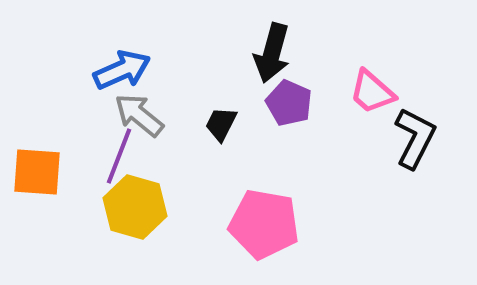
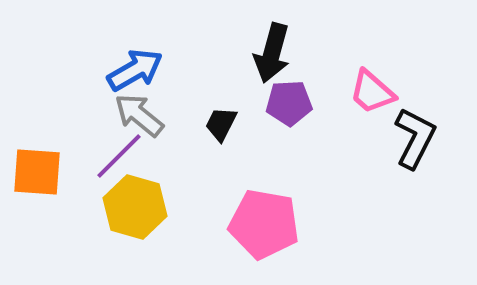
blue arrow: moved 13 px right; rotated 6 degrees counterclockwise
purple pentagon: rotated 27 degrees counterclockwise
purple line: rotated 24 degrees clockwise
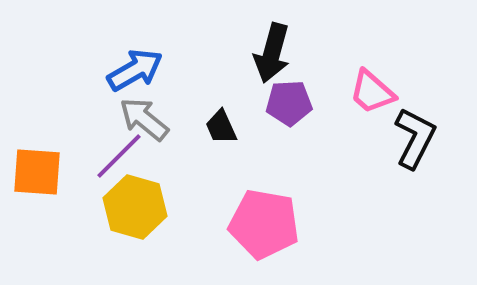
gray arrow: moved 5 px right, 4 px down
black trapezoid: moved 3 px down; rotated 51 degrees counterclockwise
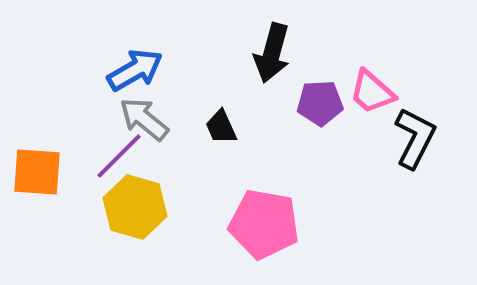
purple pentagon: moved 31 px right
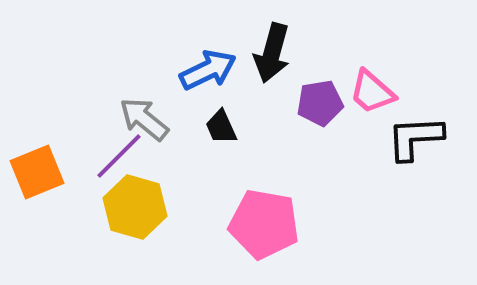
blue arrow: moved 73 px right; rotated 4 degrees clockwise
purple pentagon: rotated 6 degrees counterclockwise
black L-shape: rotated 120 degrees counterclockwise
orange square: rotated 26 degrees counterclockwise
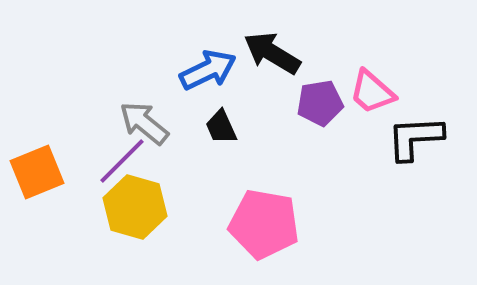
black arrow: rotated 106 degrees clockwise
gray arrow: moved 4 px down
purple line: moved 3 px right, 5 px down
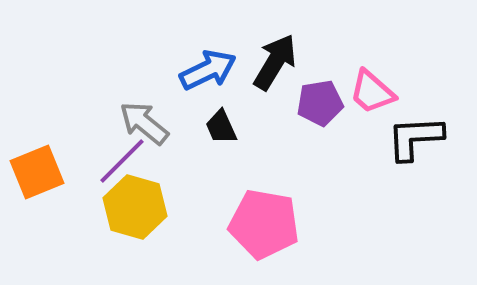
black arrow: moved 3 px right, 9 px down; rotated 90 degrees clockwise
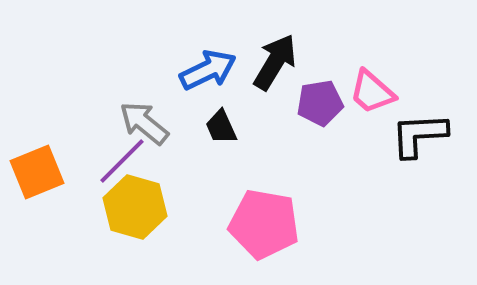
black L-shape: moved 4 px right, 3 px up
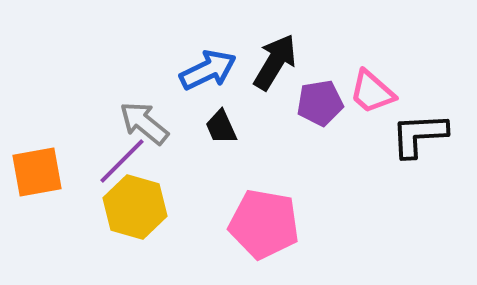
orange square: rotated 12 degrees clockwise
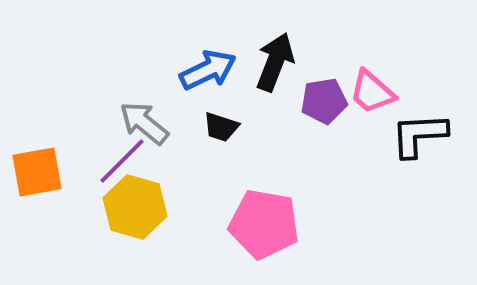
black arrow: rotated 10 degrees counterclockwise
purple pentagon: moved 4 px right, 2 px up
black trapezoid: rotated 48 degrees counterclockwise
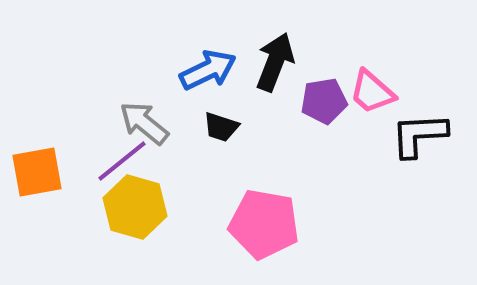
purple line: rotated 6 degrees clockwise
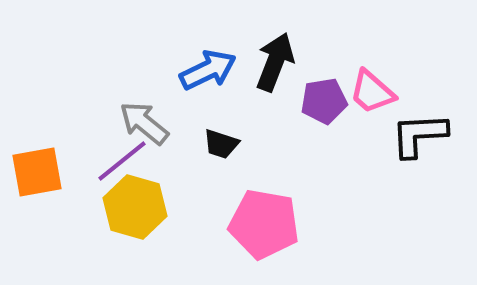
black trapezoid: moved 17 px down
